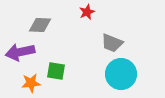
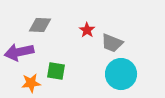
red star: moved 18 px down; rotated 14 degrees counterclockwise
purple arrow: moved 1 px left
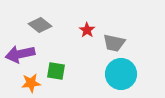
gray diamond: rotated 35 degrees clockwise
gray trapezoid: moved 2 px right; rotated 10 degrees counterclockwise
purple arrow: moved 1 px right, 2 px down
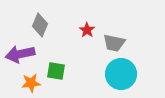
gray diamond: rotated 75 degrees clockwise
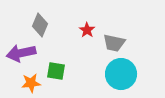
purple arrow: moved 1 px right, 1 px up
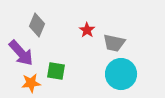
gray diamond: moved 3 px left
purple arrow: rotated 120 degrees counterclockwise
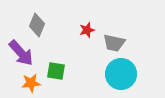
red star: rotated 21 degrees clockwise
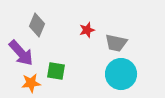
gray trapezoid: moved 2 px right
